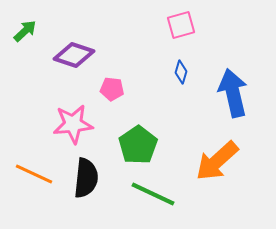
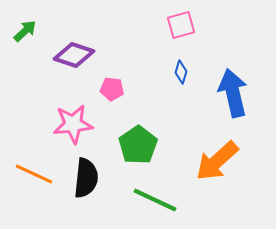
green line: moved 2 px right, 6 px down
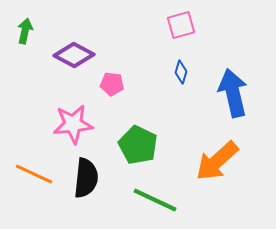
green arrow: rotated 35 degrees counterclockwise
purple diamond: rotated 9 degrees clockwise
pink pentagon: moved 5 px up
green pentagon: rotated 12 degrees counterclockwise
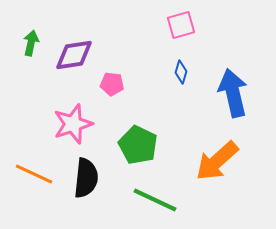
green arrow: moved 6 px right, 12 px down
purple diamond: rotated 36 degrees counterclockwise
pink star: rotated 12 degrees counterclockwise
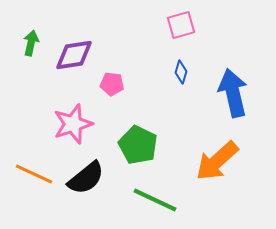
black semicircle: rotated 45 degrees clockwise
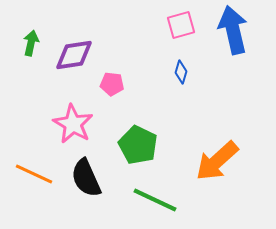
blue arrow: moved 63 px up
pink star: rotated 24 degrees counterclockwise
black semicircle: rotated 105 degrees clockwise
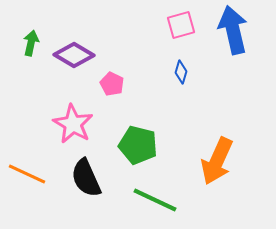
purple diamond: rotated 39 degrees clockwise
pink pentagon: rotated 20 degrees clockwise
green pentagon: rotated 12 degrees counterclockwise
orange arrow: rotated 24 degrees counterclockwise
orange line: moved 7 px left
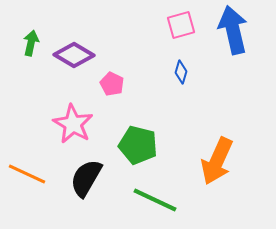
black semicircle: rotated 54 degrees clockwise
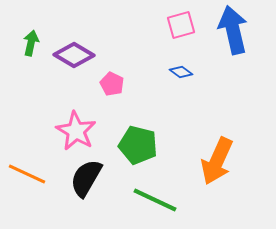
blue diamond: rotated 70 degrees counterclockwise
pink star: moved 3 px right, 7 px down
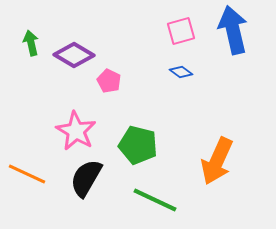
pink square: moved 6 px down
green arrow: rotated 25 degrees counterclockwise
pink pentagon: moved 3 px left, 3 px up
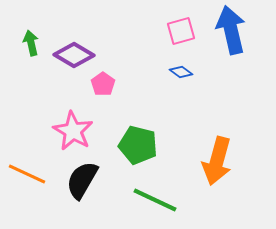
blue arrow: moved 2 px left
pink pentagon: moved 6 px left, 3 px down; rotated 10 degrees clockwise
pink star: moved 3 px left
orange arrow: rotated 9 degrees counterclockwise
black semicircle: moved 4 px left, 2 px down
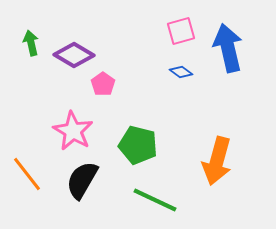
blue arrow: moved 3 px left, 18 px down
orange line: rotated 27 degrees clockwise
